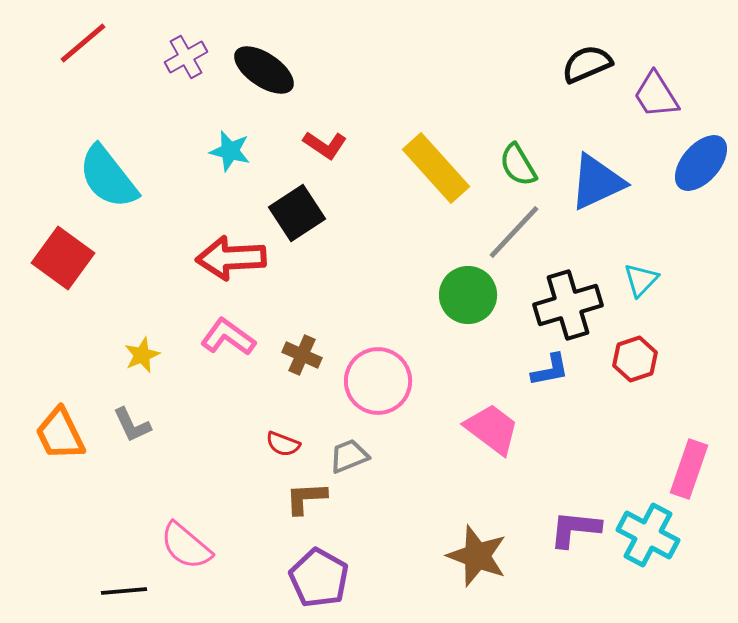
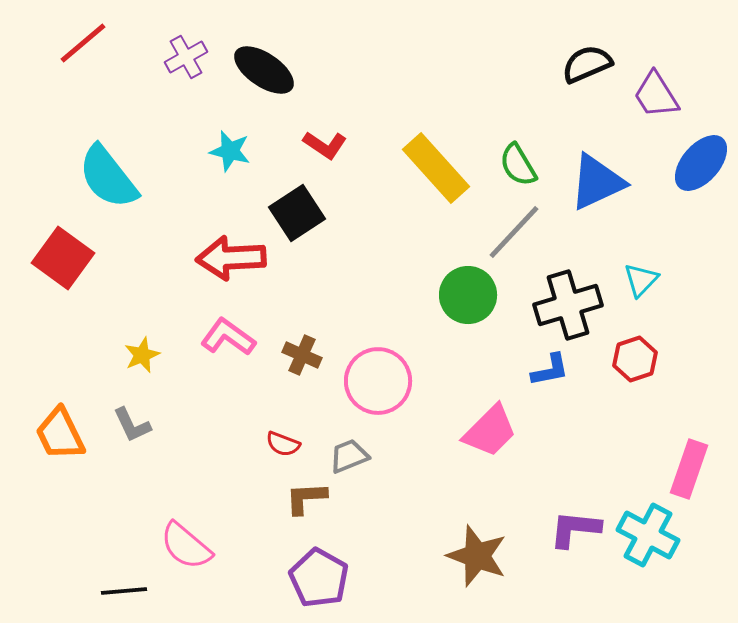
pink trapezoid: moved 2 px left, 2 px down; rotated 98 degrees clockwise
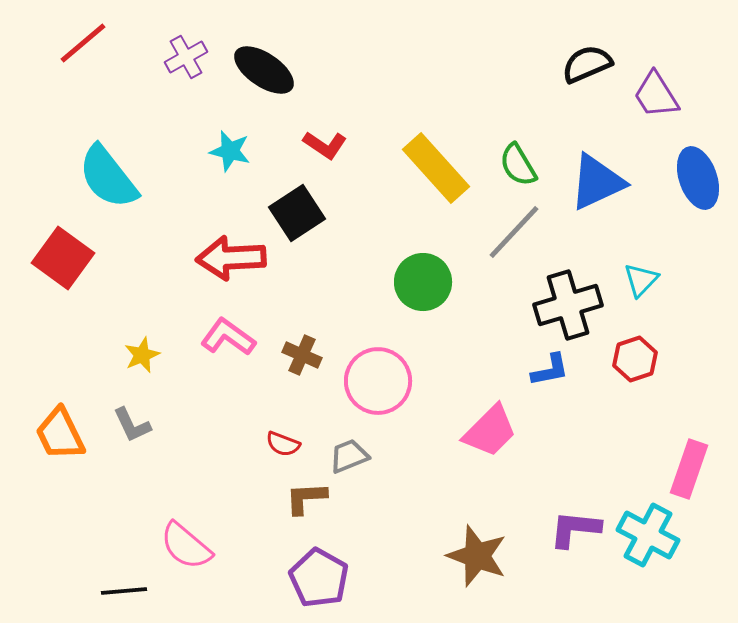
blue ellipse: moved 3 px left, 15 px down; rotated 60 degrees counterclockwise
green circle: moved 45 px left, 13 px up
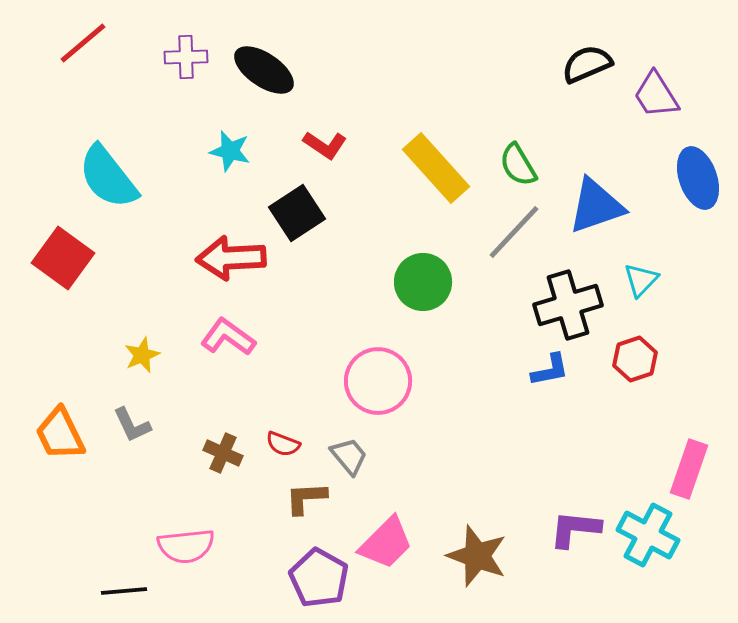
purple cross: rotated 27 degrees clockwise
blue triangle: moved 1 px left, 24 px down; rotated 6 degrees clockwise
brown cross: moved 79 px left, 98 px down
pink trapezoid: moved 104 px left, 112 px down
gray trapezoid: rotated 72 degrees clockwise
pink semicircle: rotated 46 degrees counterclockwise
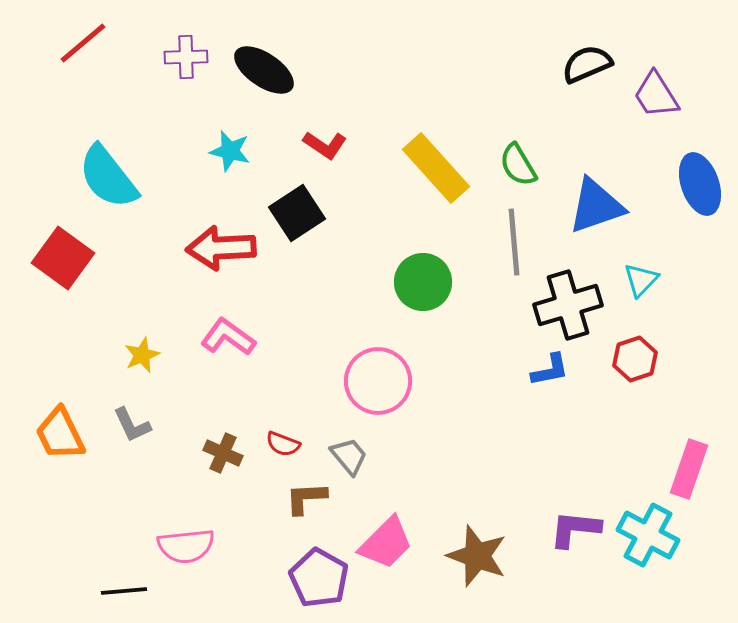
blue ellipse: moved 2 px right, 6 px down
gray line: moved 10 px down; rotated 48 degrees counterclockwise
red arrow: moved 10 px left, 10 px up
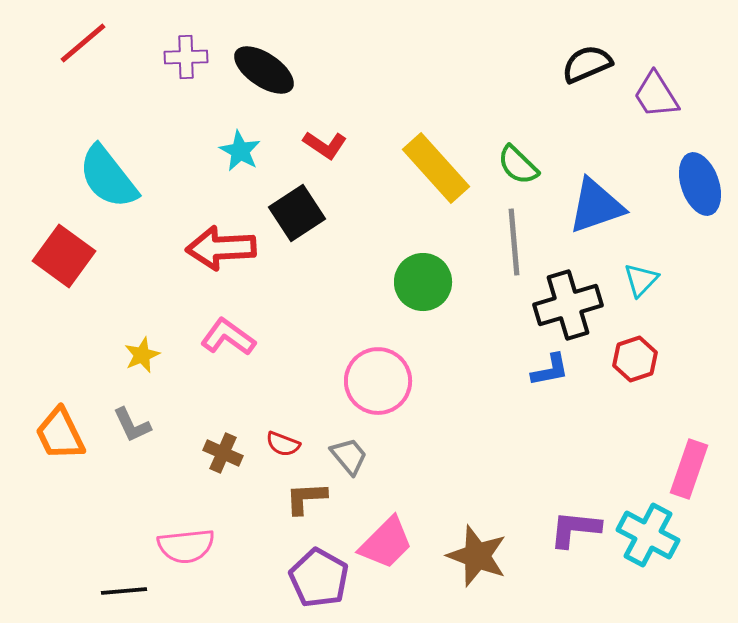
cyan star: moved 10 px right; rotated 15 degrees clockwise
green semicircle: rotated 15 degrees counterclockwise
red square: moved 1 px right, 2 px up
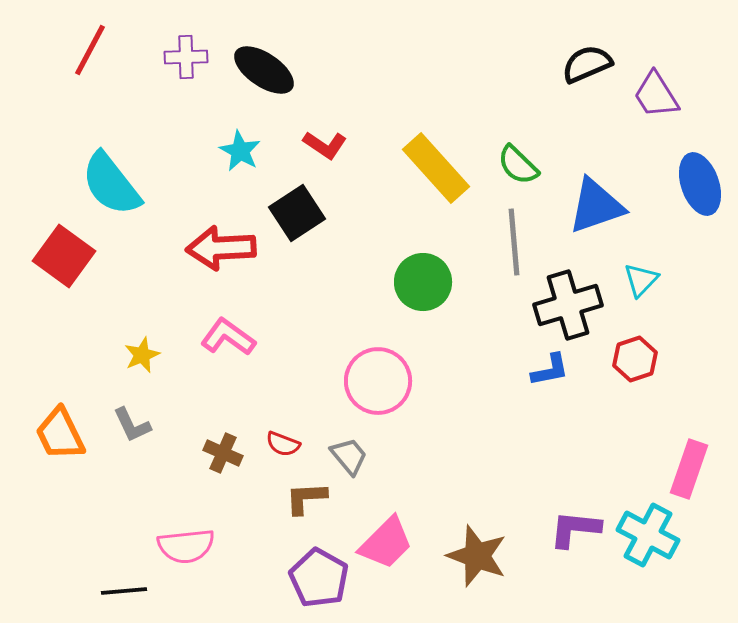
red line: moved 7 px right, 7 px down; rotated 22 degrees counterclockwise
cyan semicircle: moved 3 px right, 7 px down
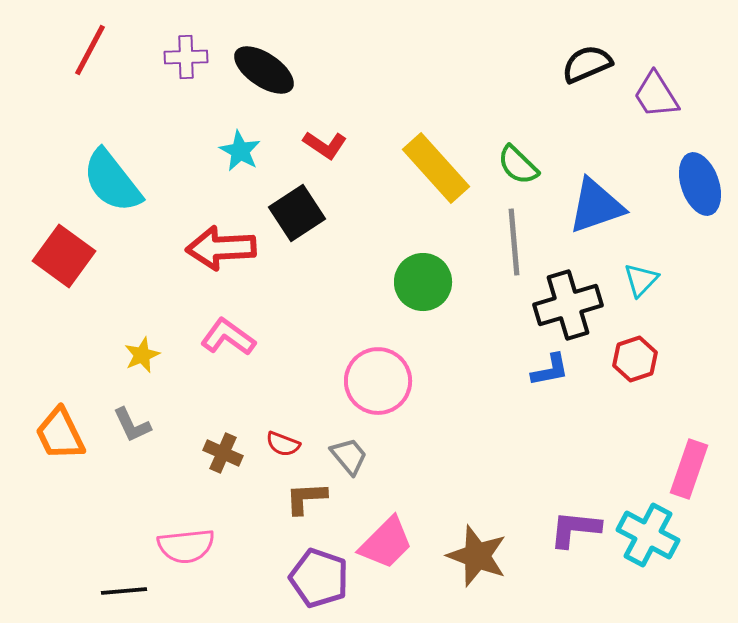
cyan semicircle: moved 1 px right, 3 px up
purple pentagon: rotated 10 degrees counterclockwise
